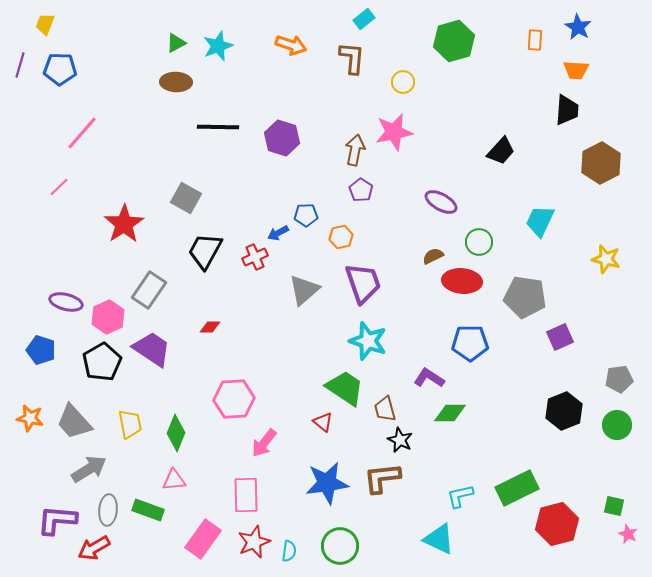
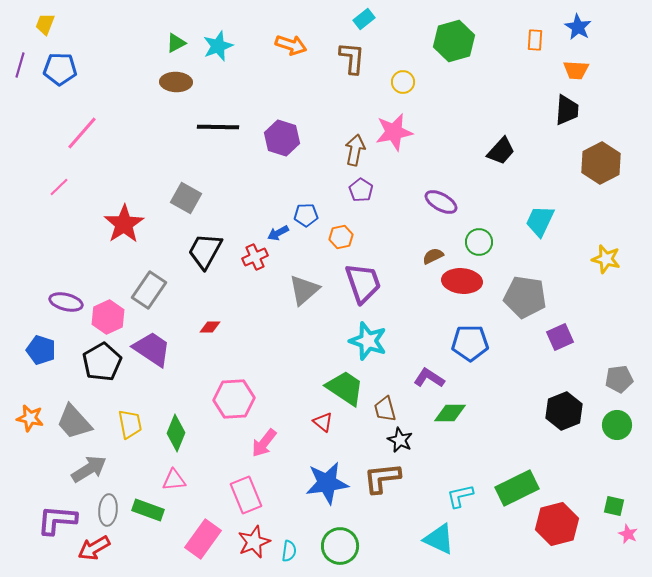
pink rectangle at (246, 495): rotated 21 degrees counterclockwise
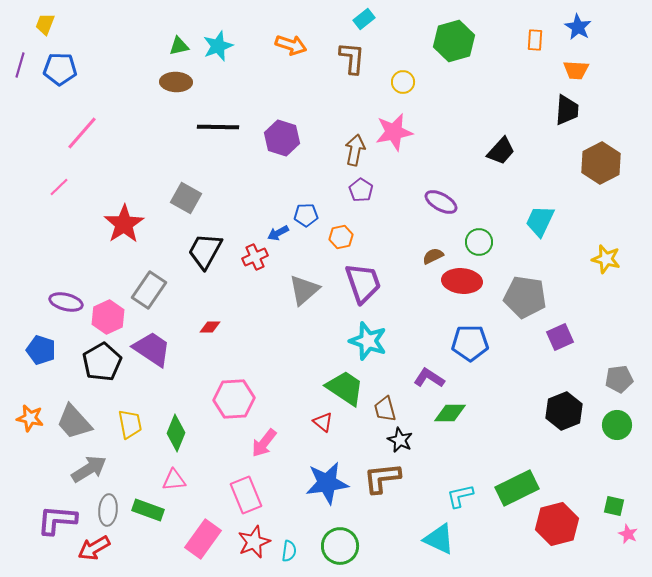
green triangle at (176, 43): moved 3 px right, 3 px down; rotated 15 degrees clockwise
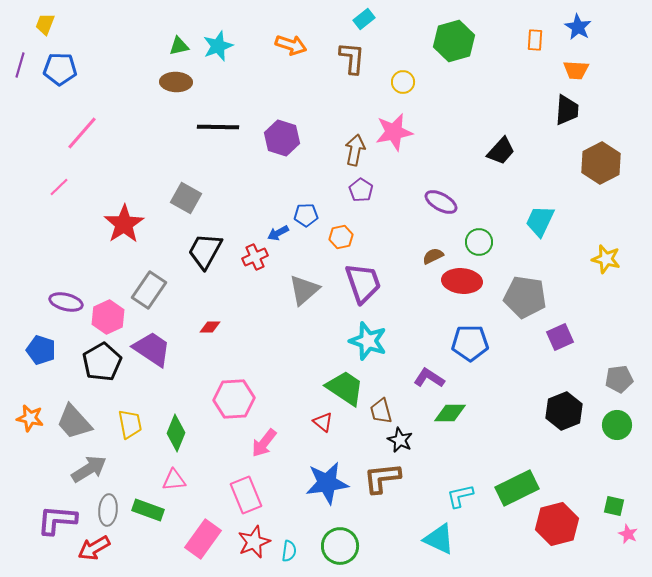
brown trapezoid at (385, 409): moved 4 px left, 2 px down
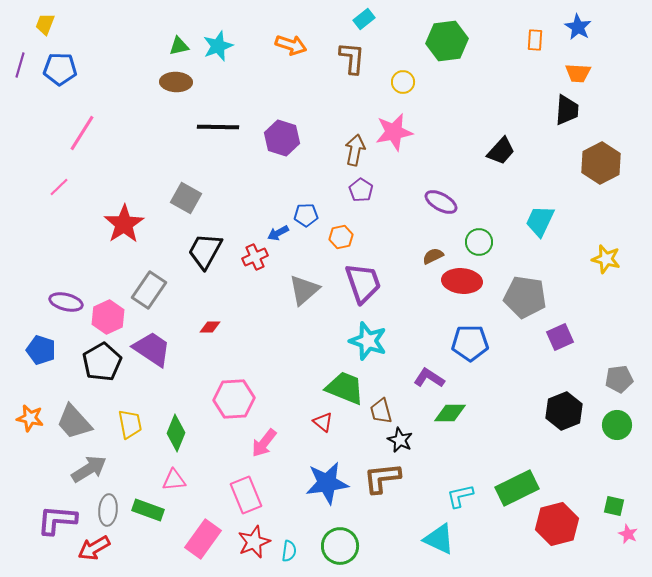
green hexagon at (454, 41): moved 7 px left; rotated 9 degrees clockwise
orange trapezoid at (576, 70): moved 2 px right, 3 px down
pink line at (82, 133): rotated 9 degrees counterclockwise
green trapezoid at (345, 388): rotated 12 degrees counterclockwise
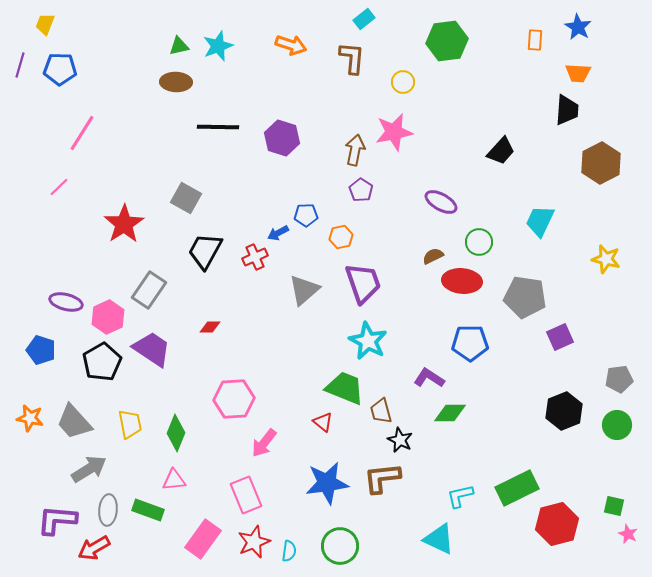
cyan star at (368, 341): rotated 9 degrees clockwise
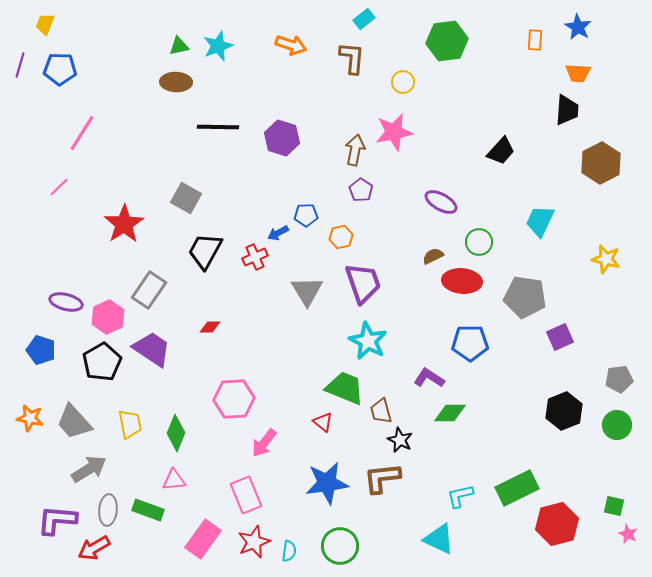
gray triangle at (304, 290): moved 3 px right, 1 px down; rotated 20 degrees counterclockwise
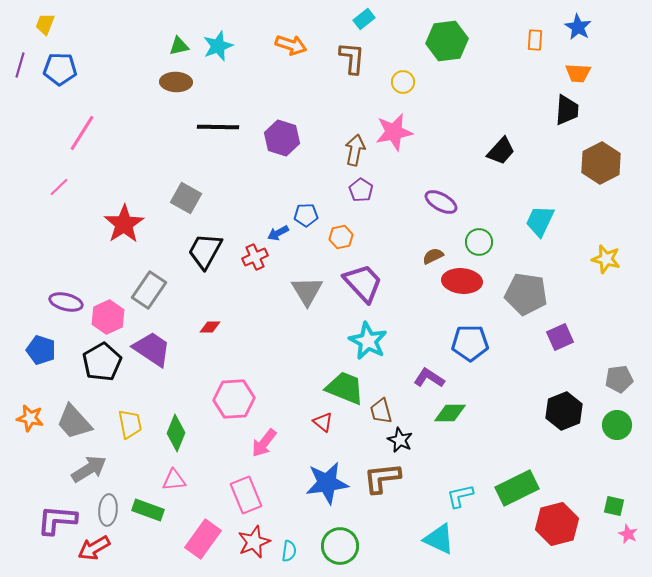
purple trapezoid at (363, 283): rotated 24 degrees counterclockwise
gray pentagon at (525, 297): moved 1 px right, 3 px up
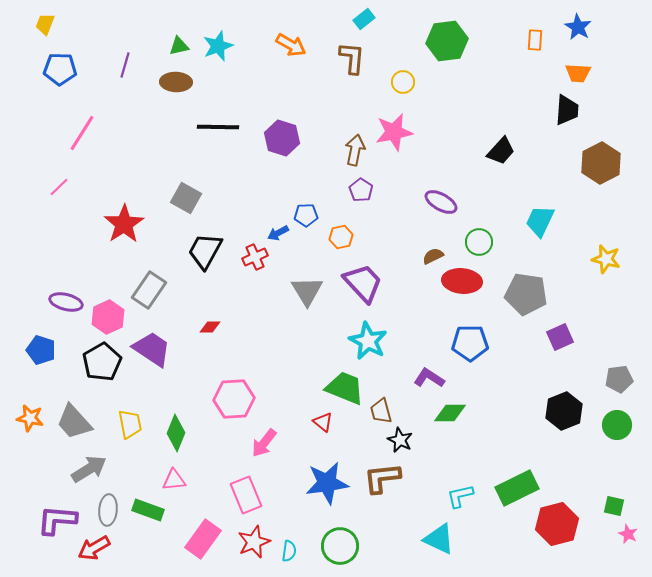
orange arrow at (291, 45): rotated 12 degrees clockwise
purple line at (20, 65): moved 105 px right
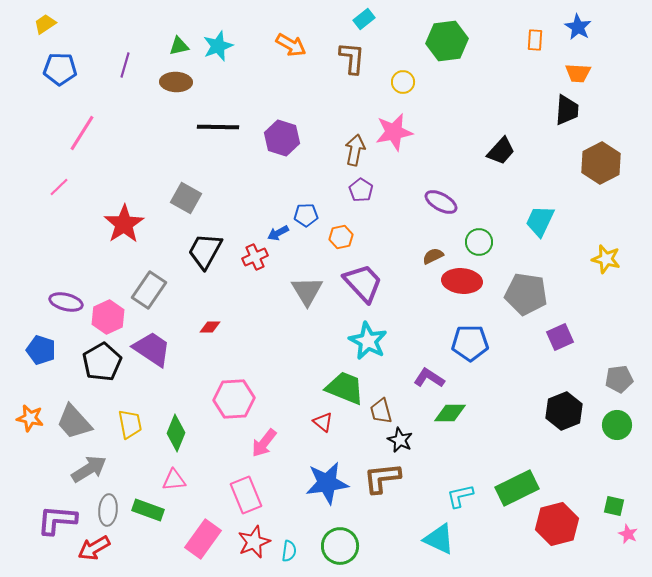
yellow trapezoid at (45, 24): rotated 35 degrees clockwise
